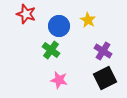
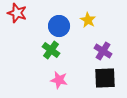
red star: moved 9 px left, 1 px up
black square: rotated 25 degrees clockwise
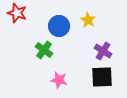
green cross: moved 7 px left
black square: moved 3 px left, 1 px up
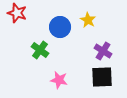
blue circle: moved 1 px right, 1 px down
green cross: moved 4 px left
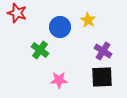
pink star: rotated 12 degrees counterclockwise
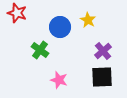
purple cross: rotated 18 degrees clockwise
pink star: rotated 18 degrees clockwise
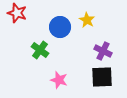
yellow star: moved 1 px left
purple cross: rotated 24 degrees counterclockwise
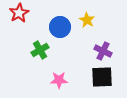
red star: moved 2 px right; rotated 24 degrees clockwise
green cross: rotated 24 degrees clockwise
pink star: rotated 18 degrees counterclockwise
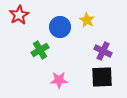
red star: moved 2 px down
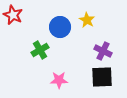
red star: moved 6 px left; rotated 18 degrees counterclockwise
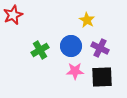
red star: rotated 24 degrees clockwise
blue circle: moved 11 px right, 19 px down
purple cross: moved 3 px left, 3 px up
pink star: moved 16 px right, 9 px up
